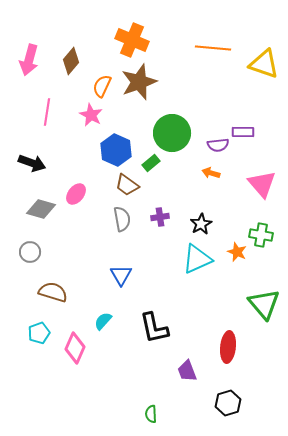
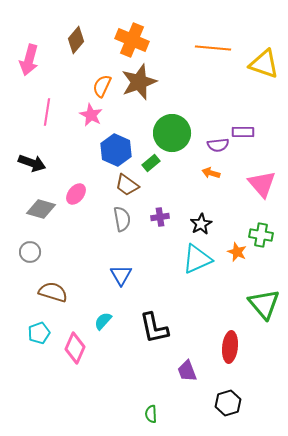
brown diamond: moved 5 px right, 21 px up
red ellipse: moved 2 px right
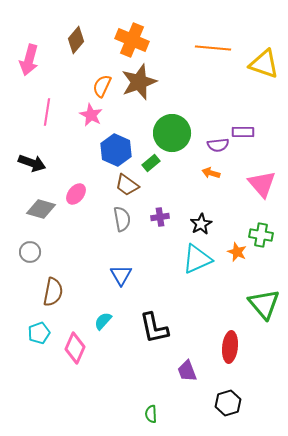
brown semicircle: rotated 84 degrees clockwise
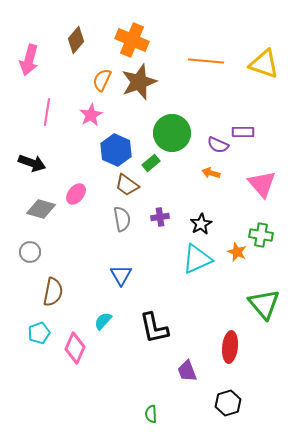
orange line: moved 7 px left, 13 px down
orange semicircle: moved 6 px up
pink star: rotated 15 degrees clockwise
purple semicircle: rotated 30 degrees clockwise
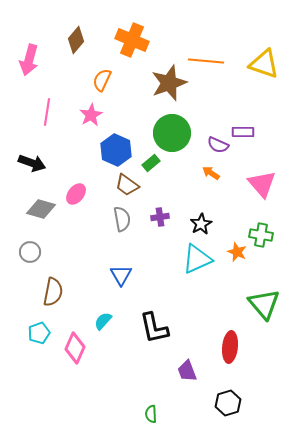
brown star: moved 30 px right, 1 px down
orange arrow: rotated 18 degrees clockwise
